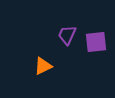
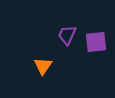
orange triangle: rotated 30 degrees counterclockwise
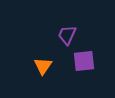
purple square: moved 12 px left, 19 px down
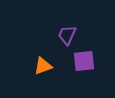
orange triangle: rotated 36 degrees clockwise
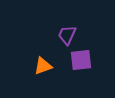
purple square: moved 3 px left, 1 px up
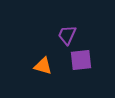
orange triangle: rotated 36 degrees clockwise
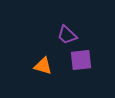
purple trapezoid: rotated 70 degrees counterclockwise
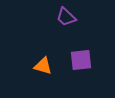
purple trapezoid: moved 1 px left, 18 px up
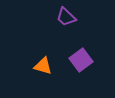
purple square: rotated 30 degrees counterclockwise
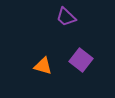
purple square: rotated 15 degrees counterclockwise
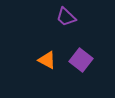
orange triangle: moved 4 px right, 6 px up; rotated 12 degrees clockwise
